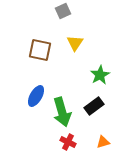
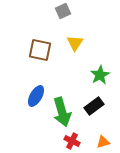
red cross: moved 4 px right, 1 px up
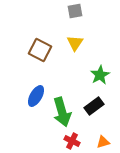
gray square: moved 12 px right; rotated 14 degrees clockwise
brown square: rotated 15 degrees clockwise
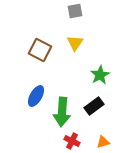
green arrow: rotated 20 degrees clockwise
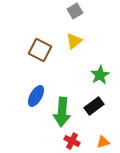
gray square: rotated 21 degrees counterclockwise
yellow triangle: moved 1 px left, 2 px up; rotated 18 degrees clockwise
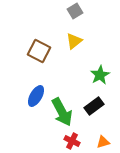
brown square: moved 1 px left, 1 px down
green arrow: rotated 32 degrees counterclockwise
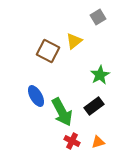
gray square: moved 23 px right, 6 px down
brown square: moved 9 px right
blue ellipse: rotated 60 degrees counterclockwise
orange triangle: moved 5 px left
